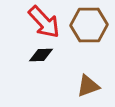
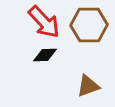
black diamond: moved 4 px right
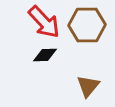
brown hexagon: moved 2 px left
brown triangle: rotated 30 degrees counterclockwise
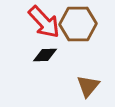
brown hexagon: moved 9 px left, 1 px up
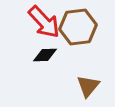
brown hexagon: moved 3 px down; rotated 6 degrees counterclockwise
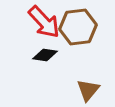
black diamond: rotated 10 degrees clockwise
brown triangle: moved 4 px down
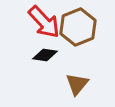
brown hexagon: rotated 15 degrees counterclockwise
brown triangle: moved 11 px left, 6 px up
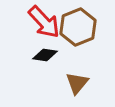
brown triangle: moved 1 px up
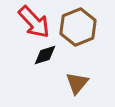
red arrow: moved 10 px left
black diamond: rotated 25 degrees counterclockwise
